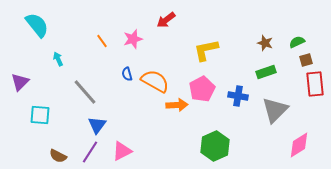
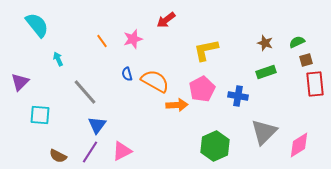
gray triangle: moved 11 px left, 22 px down
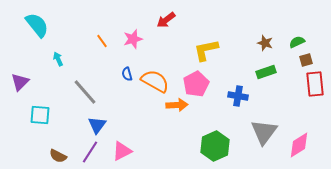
pink pentagon: moved 6 px left, 5 px up
gray triangle: rotated 8 degrees counterclockwise
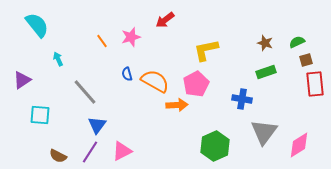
red arrow: moved 1 px left
pink star: moved 2 px left, 2 px up
purple triangle: moved 2 px right, 2 px up; rotated 12 degrees clockwise
blue cross: moved 4 px right, 3 px down
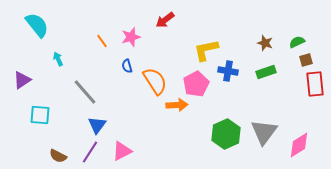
blue semicircle: moved 8 px up
orange semicircle: rotated 28 degrees clockwise
blue cross: moved 14 px left, 28 px up
green hexagon: moved 11 px right, 12 px up
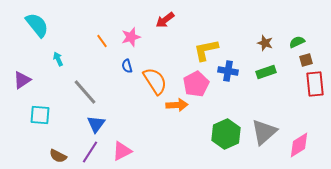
blue triangle: moved 1 px left, 1 px up
gray triangle: rotated 12 degrees clockwise
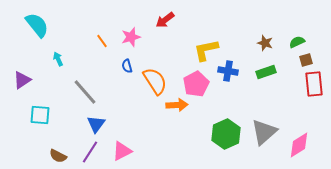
red rectangle: moved 1 px left
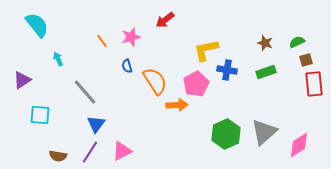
blue cross: moved 1 px left, 1 px up
brown semicircle: rotated 18 degrees counterclockwise
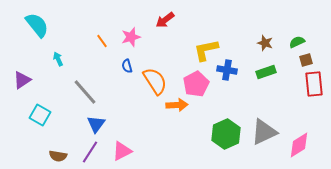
cyan square: rotated 25 degrees clockwise
gray triangle: rotated 16 degrees clockwise
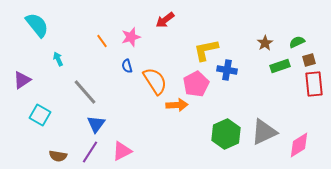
brown star: rotated 21 degrees clockwise
brown square: moved 3 px right
green rectangle: moved 14 px right, 6 px up
